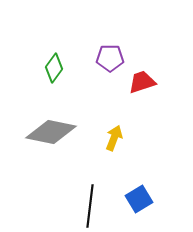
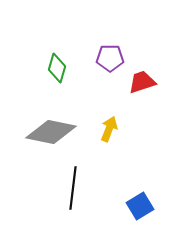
green diamond: moved 3 px right; rotated 20 degrees counterclockwise
yellow arrow: moved 5 px left, 9 px up
blue square: moved 1 px right, 7 px down
black line: moved 17 px left, 18 px up
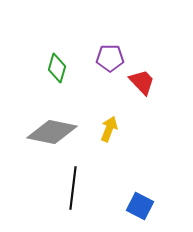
red trapezoid: rotated 64 degrees clockwise
gray diamond: moved 1 px right
blue square: rotated 32 degrees counterclockwise
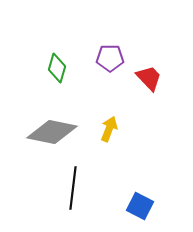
red trapezoid: moved 7 px right, 4 px up
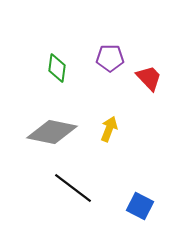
green diamond: rotated 8 degrees counterclockwise
black line: rotated 60 degrees counterclockwise
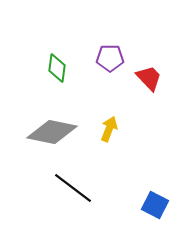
blue square: moved 15 px right, 1 px up
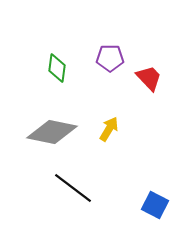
yellow arrow: rotated 10 degrees clockwise
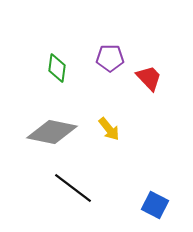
yellow arrow: rotated 110 degrees clockwise
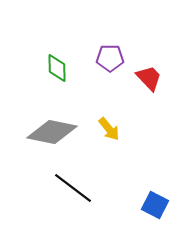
green diamond: rotated 8 degrees counterclockwise
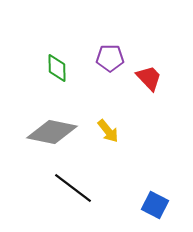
yellow arrow: moved 1 px left, 2 px down
